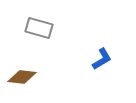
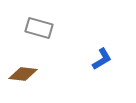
brown diamond: moved 1 px right, 3 px up
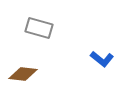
blue L-shape: rotated 70 degrees clockwise
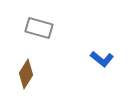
brown diamond: moved 3 px right; rotated 64 degrees counterclockwise
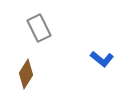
gray rectangle: rotated 48 degrees clockwise
